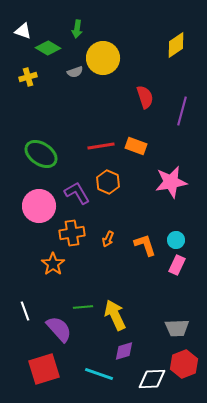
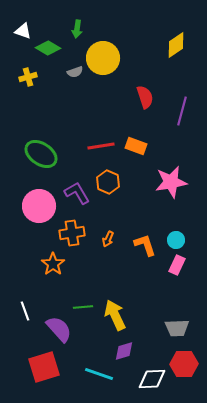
red hexagon: rotated 20 degrees clockwise
red square: moved 2 px up
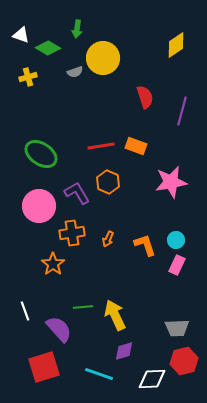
white triangle: moved 2 px left, 4 px down
red hexagon: moved 3 px up; rotated 12 degrees counterclockwise
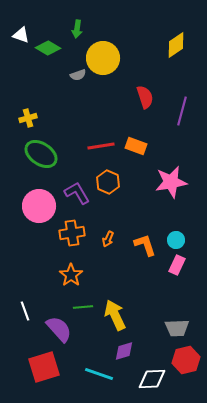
gray semicircle: moved 3 px right, 3 px down
yellow cross: moved 41 px down
orange star: moved 18 px right, 11 px down
red hexagon: moved 2 px right, 1 px up
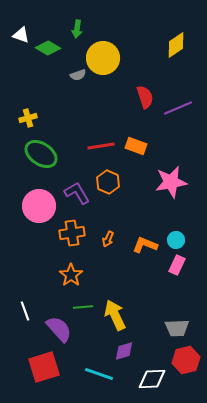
purple line: moved 4 px left, 3 px up; rotated 52 degrees clockwise
orange L-shape: rotated 50 degrees counterclockwise
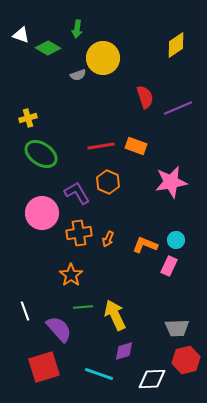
pink circle: moved 3 px right, 7 px down
orange cross: moved 7 px right
pink rectangle: moved 8 px left, 1 px down
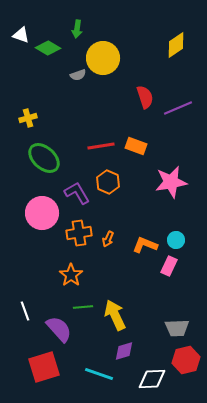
green ellipse: moved 3 px right, 4 px down; rotated 8 degrees clockwise
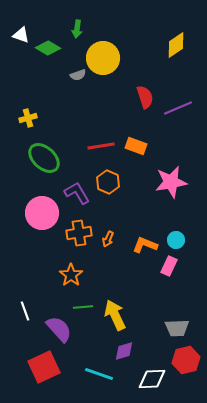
red square: rotated 8 degrees counterclockwise
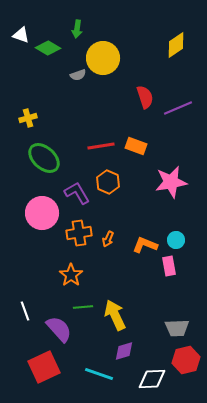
pink rectangle: rotated 36 degrees counterclockwise
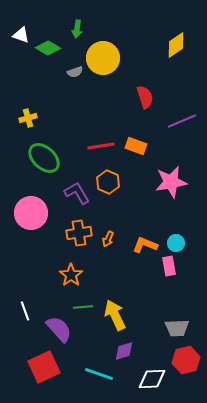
gray semicircle: moved 3 px left, 3 px up
purple line: moved 4 px right, 13 px down
pink circle: moved 11 px left
cyan circle: moved 3 px down
